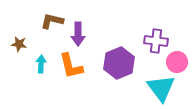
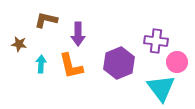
brown L-shape: moved 6 px left, 1 px up
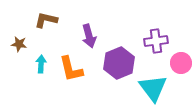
purple arrow: moved 11 px right, 2 px down; rotated 15 degrees counterclockwise
purple cross: rotated 15 degrees counterclockwise
pink circle: moved 4 px right, 1 px down
orange L-shape: moved 3 px down
cyan triangle: moved 8 px left
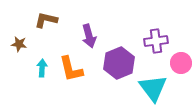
cyan arrow: moved 1 px right, 4 px down
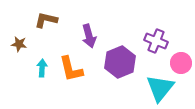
purple cross: rotated 30 degrees clockwise
purple hexagon: moved 1 px right, 1 px up
cyan triangle: moved 7 px right; rotated 16 degrees clockwise
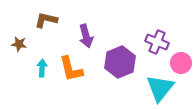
purple arrow: moved 3 px left
purple cross: moved 1 px right, 1 px down
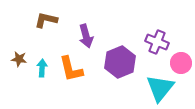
brown star: moved 15 px down
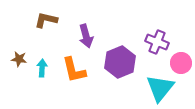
orange L-shape: moved 3 px right, 1 px down
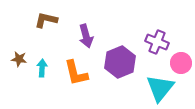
orange L-shape: moved 2 px right, 3 px down
